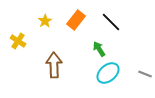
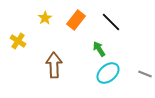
yellow star: moved 3 px up
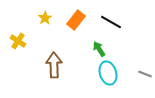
black line: rotated 15 degrees counterclockwise
cyan ellipse: rotated 65 degrees counterclockwise
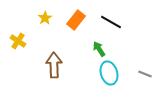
cyan ellipse: moved 1 px right
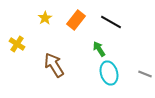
yellow cross: moved 1 px left, 3 px down
brown arrow: rotated 30 degrees counterclockwise
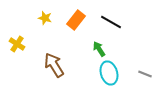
yellow star: rotated 24 degrees counterclockwise
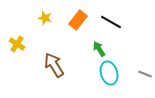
orange rectangle: moved 2 px right
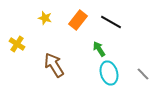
gray line: moved 2 px left; rotated 24 degrees clockwise
